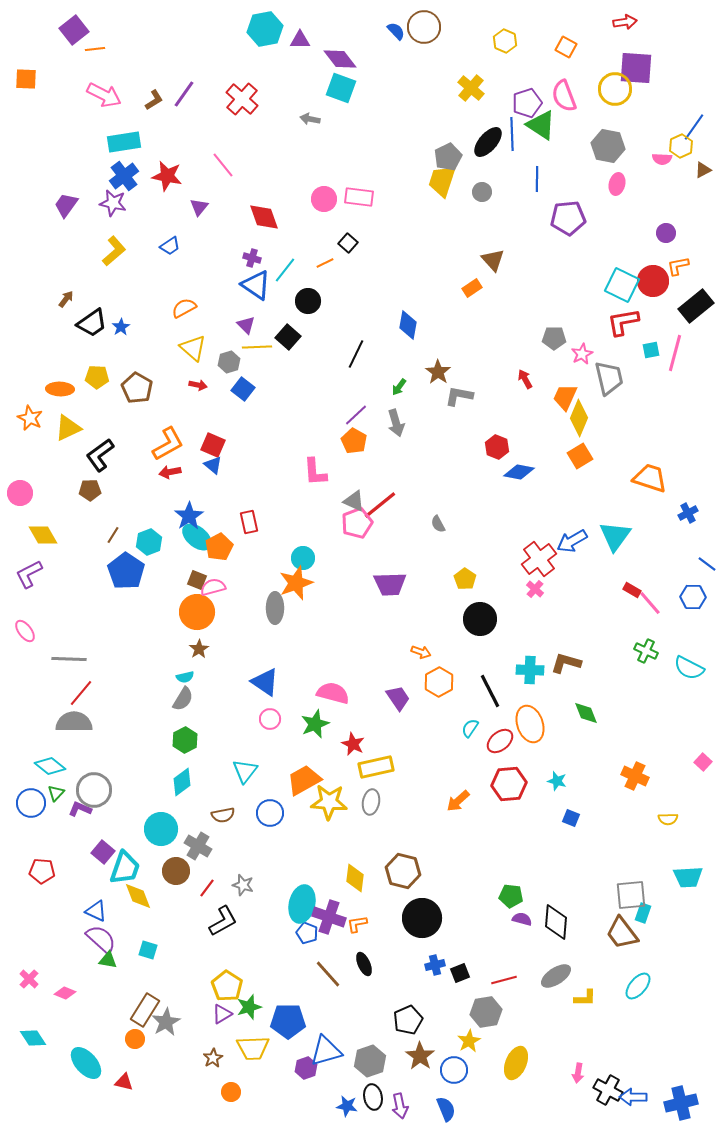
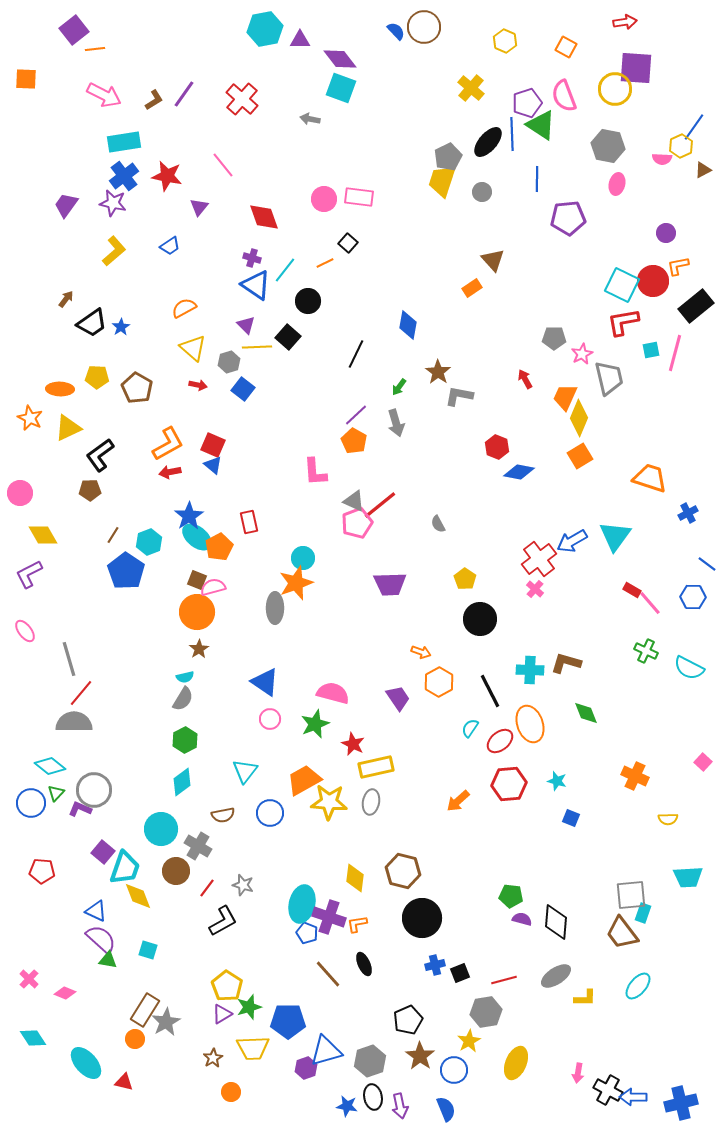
gray line at (69, 659): rotated 72 degrees clockwise
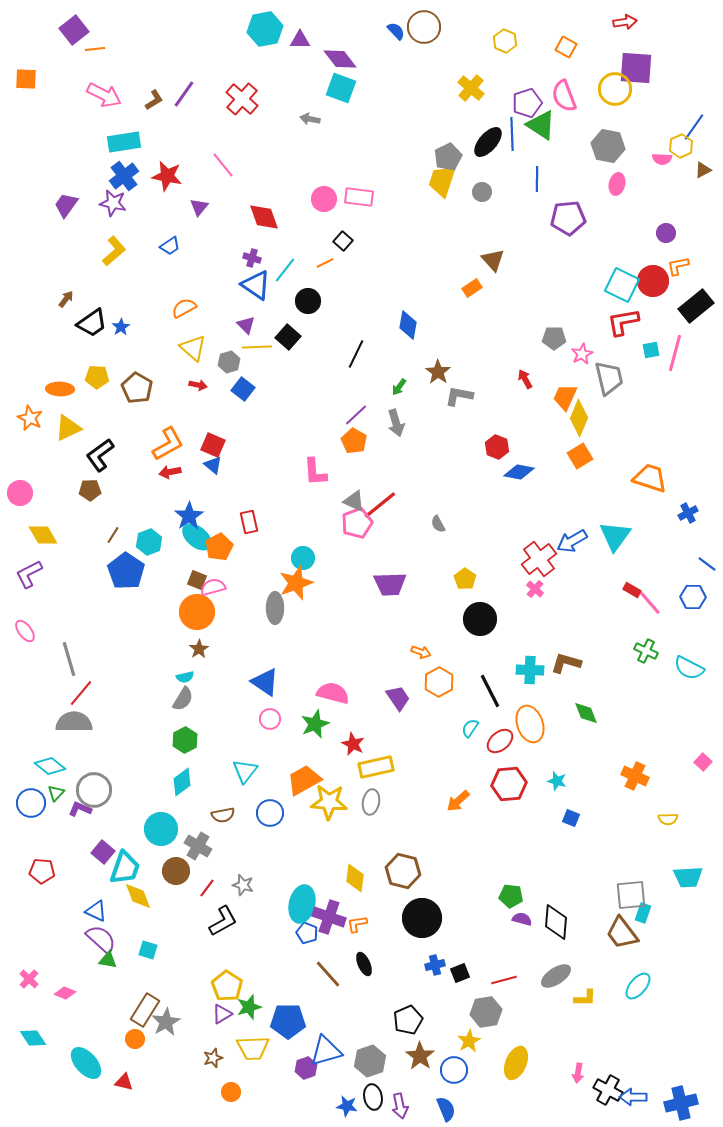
black square at (348, 243): moved 5 px left, 2 px up
brown star at (213, 1058): rotated 12 degrees clockwise
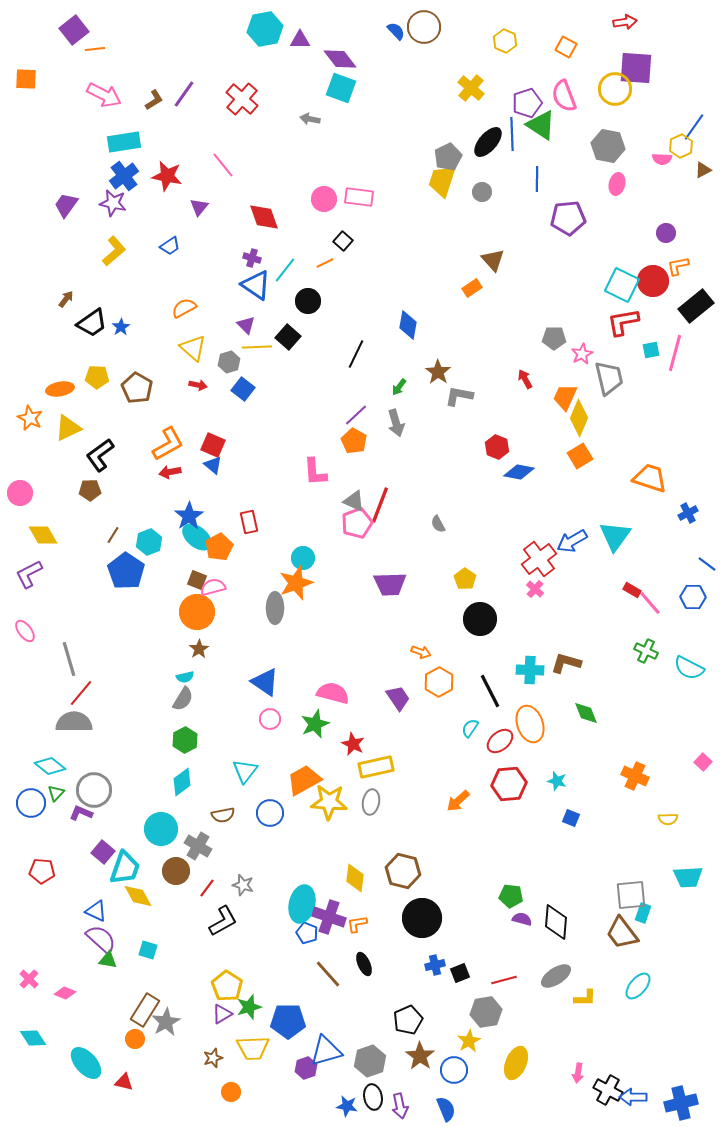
orange ellipse at (60, 389): rotated 12 degrees counterclockwise
red line at (380, 505): rotated 30 degrees counterclockwise
purple L-shape at (80, 809): moved 1 px right, 4 px down
yellow diamond at (138, 896): rotated 8 degrees counterclockwise
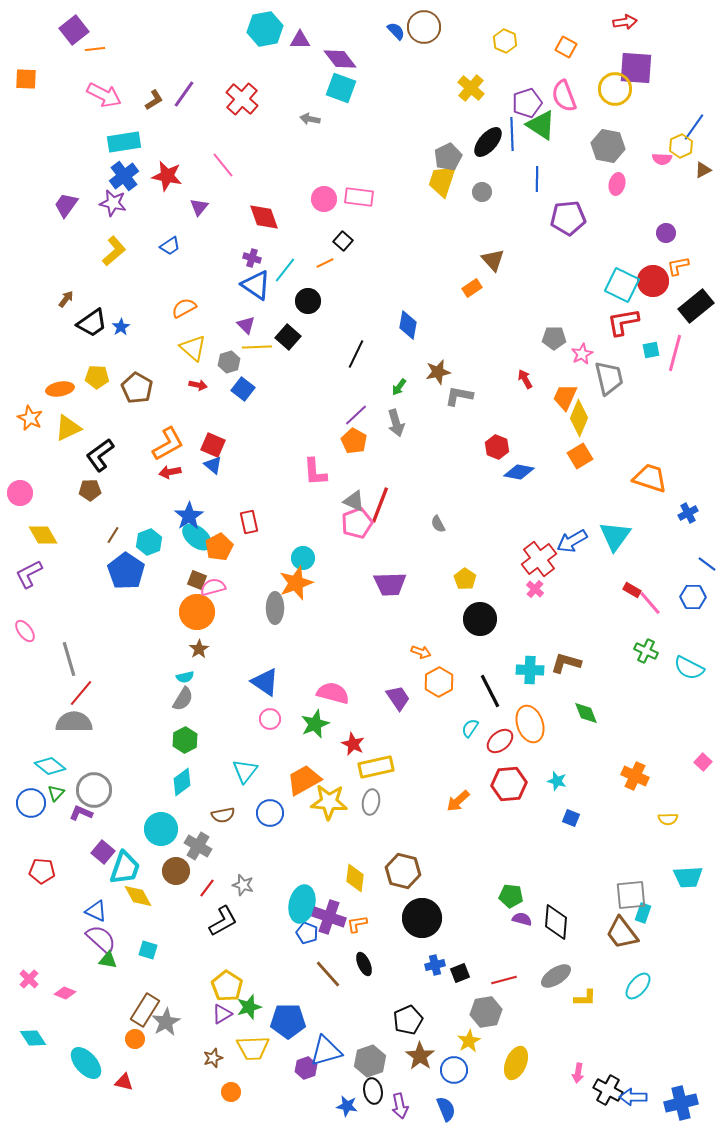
brown star at (438, 372): rotated 25 degrees clockwise
black ellipse at (373, 1097): moved 6 px up
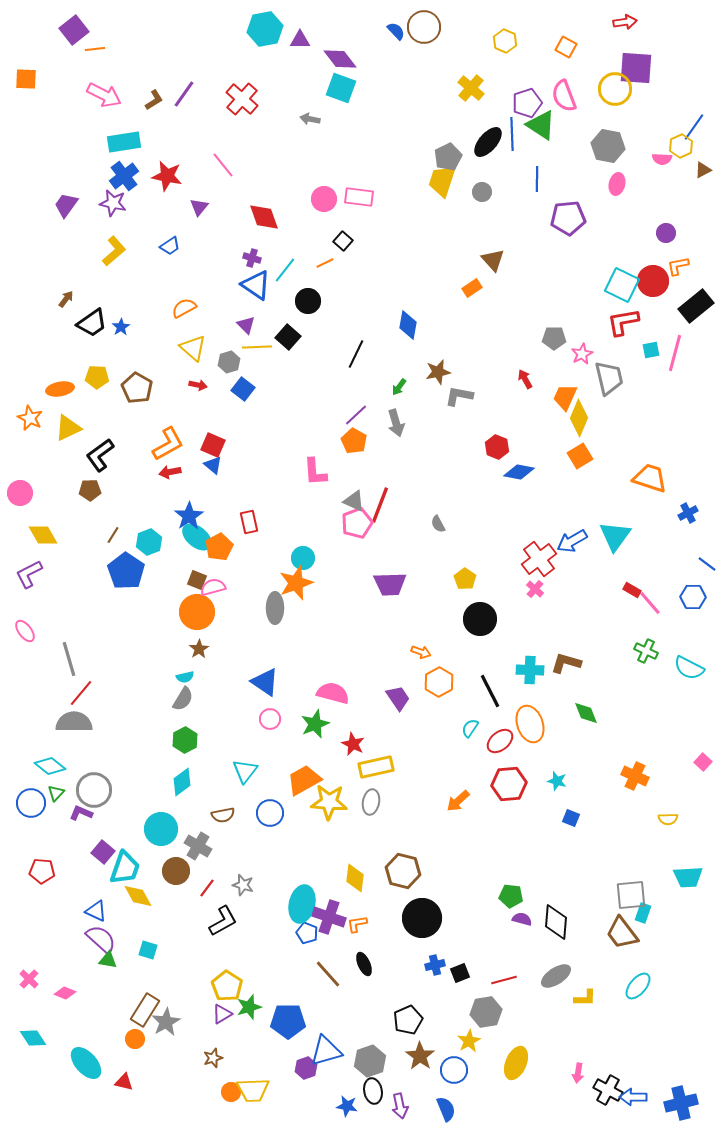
yellow trapezoid at (253, 1048): moved 42 px down
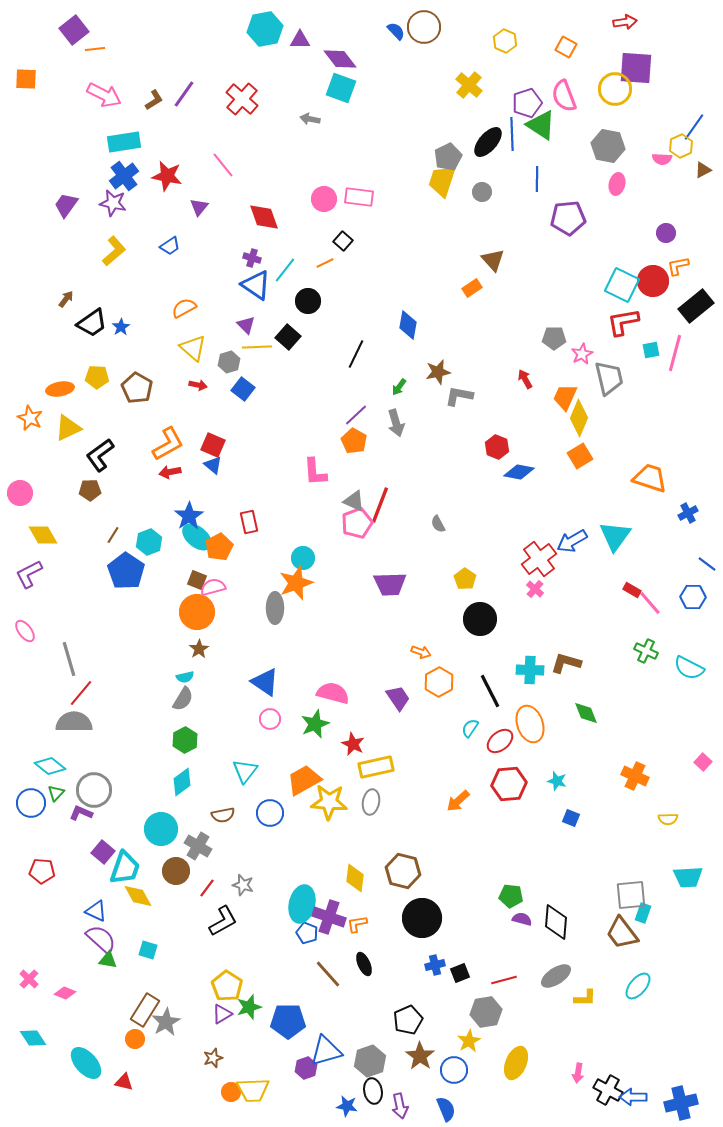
yellow cross at (471, 88): moved 2 px left, 3 px up
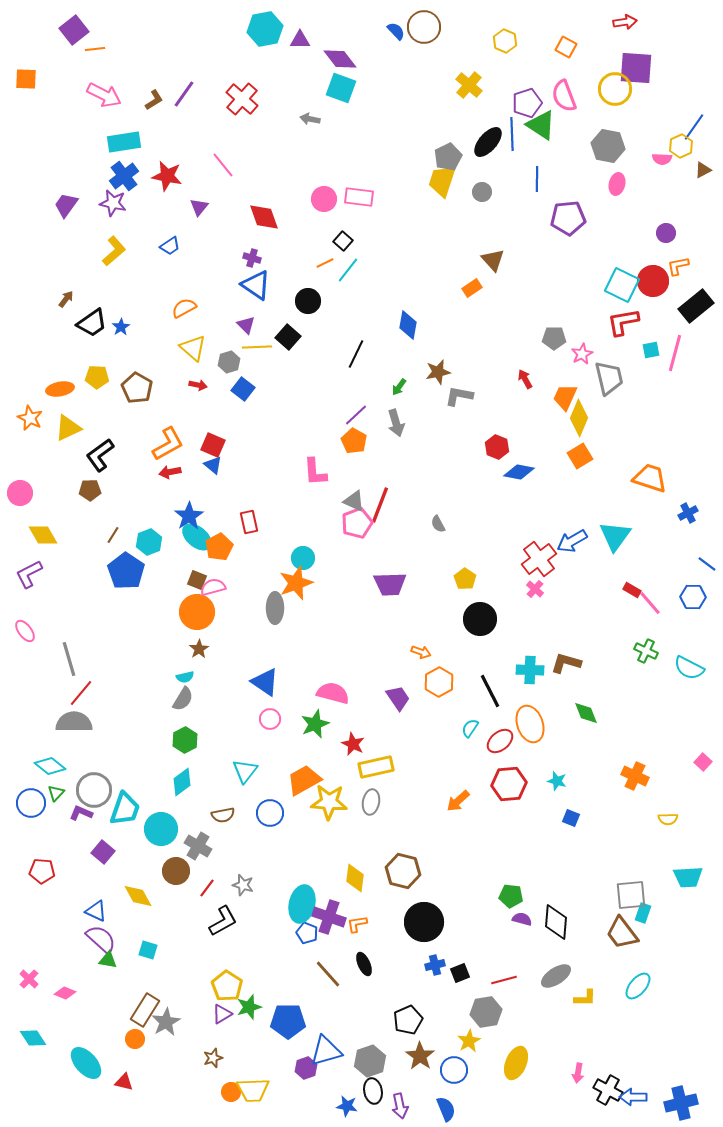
cyan line at (285, 270): moved 63 px right
cyan trapezoid at (125, 868): moved 59 px up
black circle at (422, 918): moved 2 px right, 4 px down
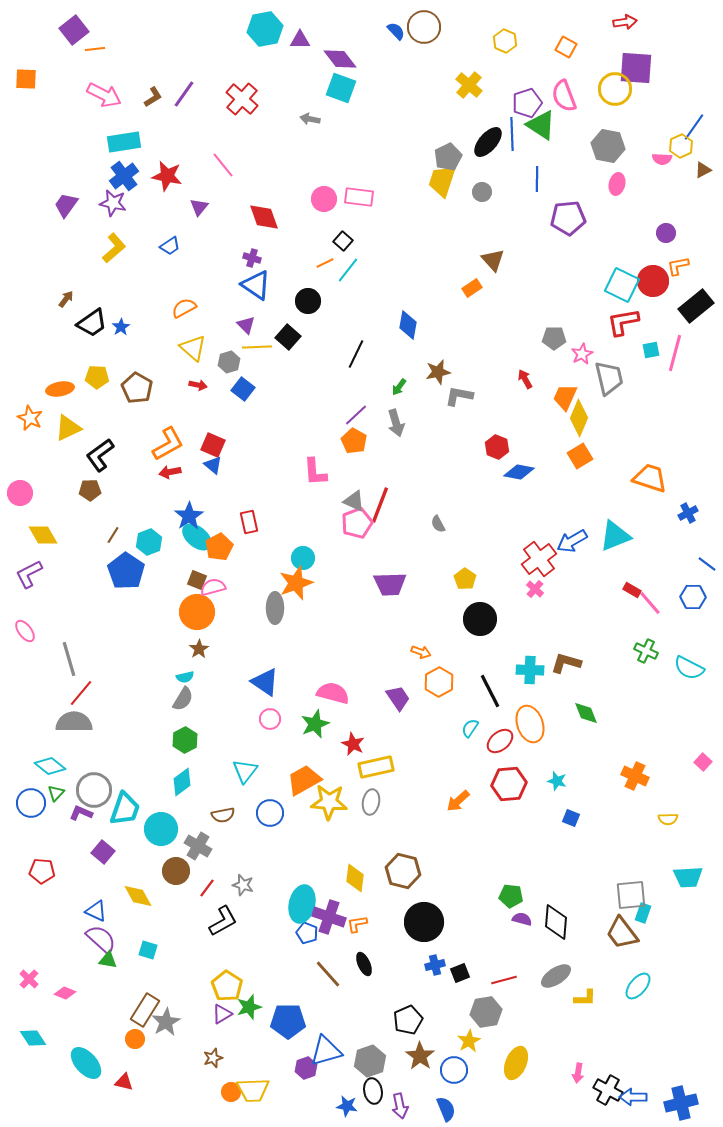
brown L-shape at (154, 100): moved 1 px left, 3 px up
yellow L-shape at (114, 251): moved 3 px up
cyan triangle at (615, 536): rotated 32 degrees clockwise
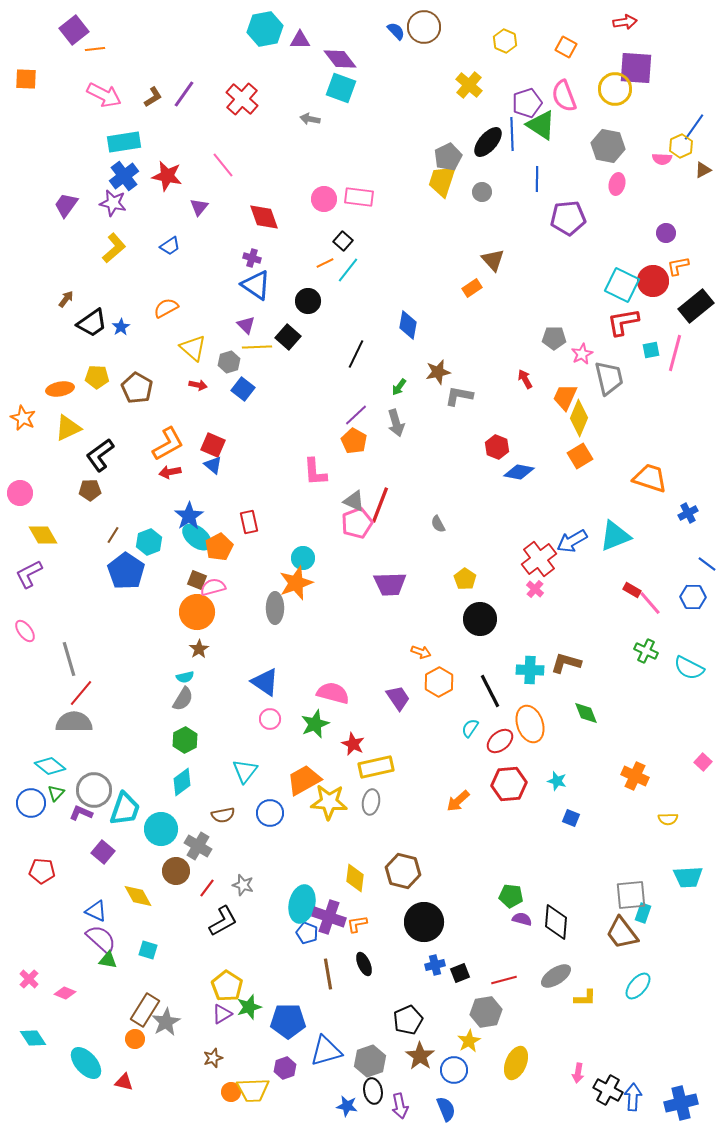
orange semicircle at (184, 308): moved 18 px left
orange star at (30, 418): moved 7 px left
brown line at (328, 974): rotated 32 degrees clockwise
purple hexagon at (306, 1068): moved 21 px left
blue arrow at (633, 1097): rotated 92 degrees clockwise
